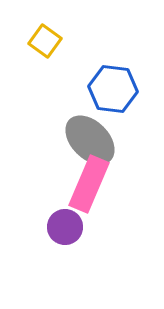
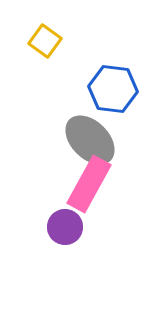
pink rectangle: rotated 6 degrees clockwise
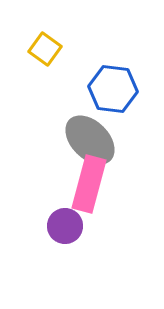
yellow square: moved 8 px down
pink rectangle: rotated 14 degrees counterclockwise
purple circle: moved 1 px up
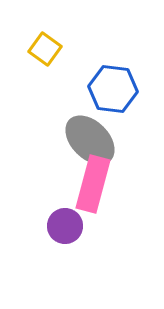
pink rectangle: moved 4 px right
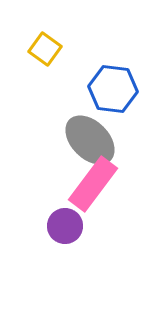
pink rectangle: rotated 22 degrees clockwise
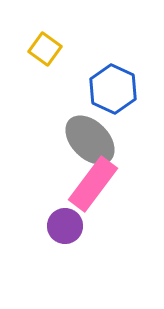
blue hexagon: rotated 18 degrees clockwise
